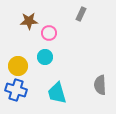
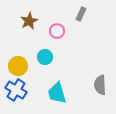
brown star: rotated 24 degrees counterclockwise
pink circle: moved 8 px right, 2 px up
blue cross: rotated 15 degrees clockwise
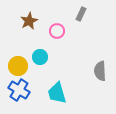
cyan circle: moved 5 px left
gray semicircle: moved 14 px up
blue cross: moved 3 px right
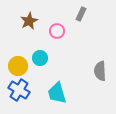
cyan circle: moved 1 px down
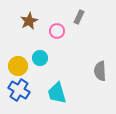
gray rectangle: moved 2 px left, 3 px down
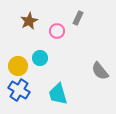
gray rectangle: moved 1 px left, 1 px down
gray semicircle: rotated 36 degrees counterclockwise
cyan trapezoid: moved 1 px right, 1 px down
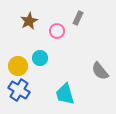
cyan trapezoid: moved 7 px right
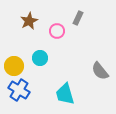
yellow circle: moved 4 px left
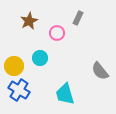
pink circle: moved 2 px down
